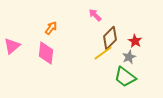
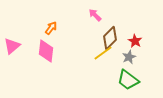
pink diamond: moved 2 px up
green trapezoid: moved 3 px right, 3 px down
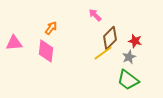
red star: rotated 16 degrees counterclockwise
pink triangle: moved 2 px right, 3 px up; rotated 36 degrees clockwise
